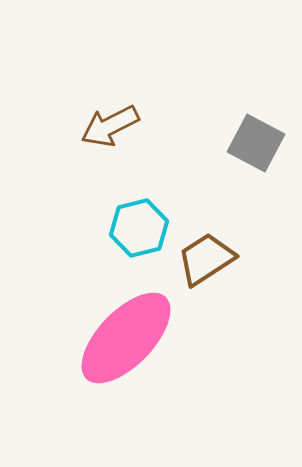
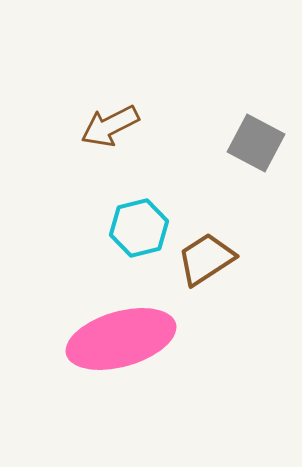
pink ellipse: moved 5 px left, 1 px down; rotated 30 degrees clockwise
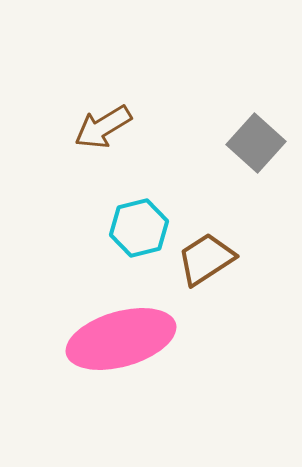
brown arrow: moved 7 px left, 1 px down; rotated 4 degrees counterclockwise
gray square: rotated 14 degrees clockwise
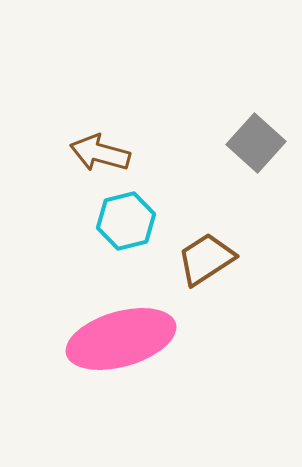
brown arrow: moved 3 px left, 26 px down; rotated 46 degrees clockwise
cyan hexagon: moved 13 px left, 7 px up
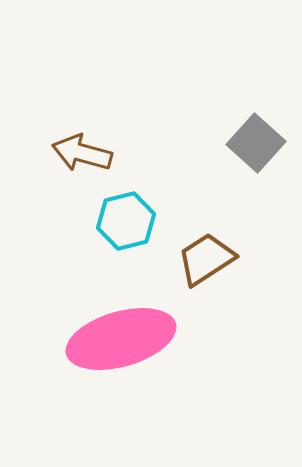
brown arrow: moved 18 px left
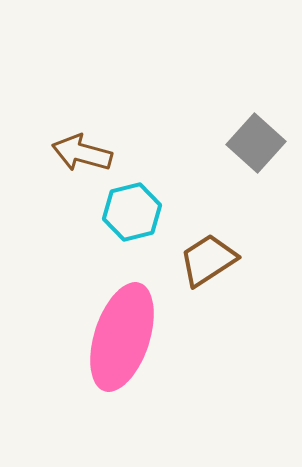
cyan hexagon: moved 6 px right, 9 px up
brown trapezoid: moved 2 px right, 1 px down
pink ellipse: moved 1 px right, 2 px up; rotated 56 degrees counterclockwise
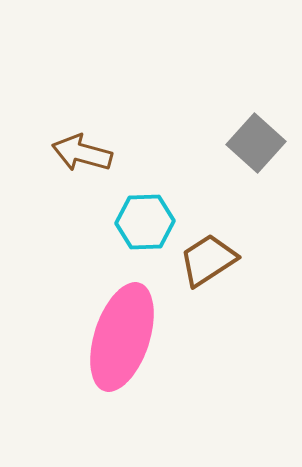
cyan hexagon: moved 13 px right, 10 px down; rotated 12 degrees clockwise
